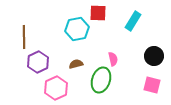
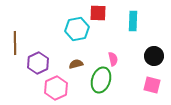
cyan rectangle: rotated 30 degrees counterclockwise
brown line: moved 9 px left, 6 px down
purple hexagon: moved 1 px down
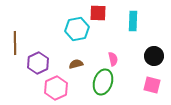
green ellipse: moved 2 px right, 2 px down
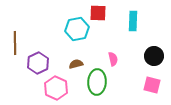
green ellipse: moved 6 px left; rotated 15 degrees counterclockwise
pink hexagon: rotated 10 degrees counterclockwise
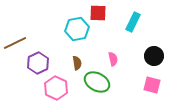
cyan rectangle: moved 1 px down; rotated 24 degrees clockwise
brown line: rotated 65 degrees clockwise
brown semicircle: moved 1 px right, 1 px up; rotated 96 degrees clockwise
green ellipse: rotated 65 degrees counterclockwise
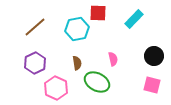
cyan rectangle: moved 1 px right, 3 px up; rotated 18 degrees clockwise
brown line: moved 20 px right, 16 px up; rotated 15 degrees counterclockwise
purple hexagon: moved 3 px left
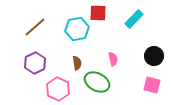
pink hexagon: moved 2 px right, 1 px down
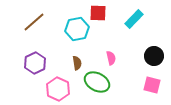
brown line: moved 1 px left, 5 px up
pink semicircle: moved 2 px left, 1 px up
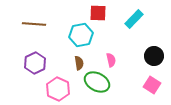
brown line: moved 2 px down; rotated 45 degrees clockwise
cyan hexagon: moved 4 px right, 6 px down
pink semicircle: moved 2 px down
brown semicircle: moved 2 px right
pink square: rotated 18 degrees clockwise
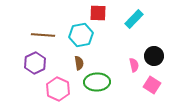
brown line: moved 9 px right, 11 px down
pink semicircle: moved 23 px right, 5 px down
green ellipse: rotated 30 degrees counterclockwise
